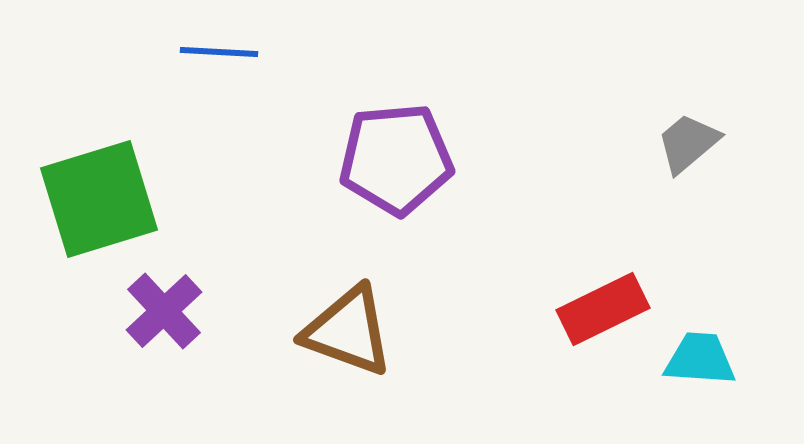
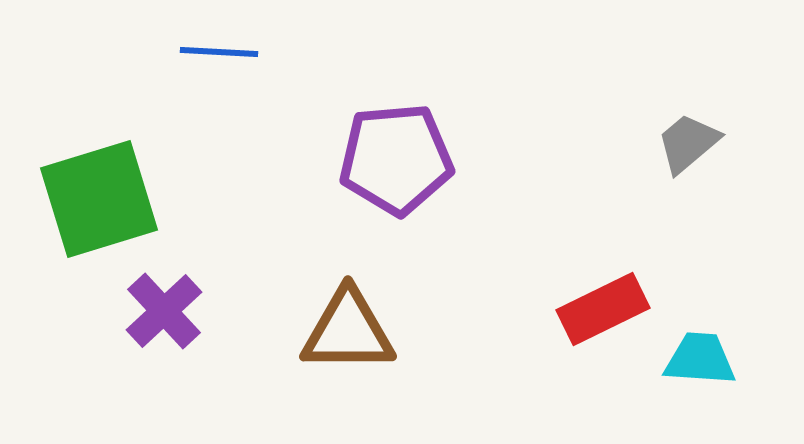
brown triangle: rotated 20 degrees counterclockwise
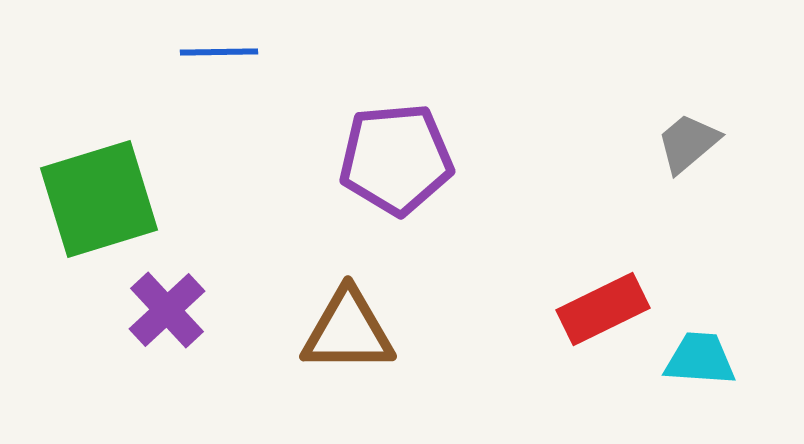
blue line: rotated 4 degrees counterclockwise
purple cross: moved 3 px right, 1 px up
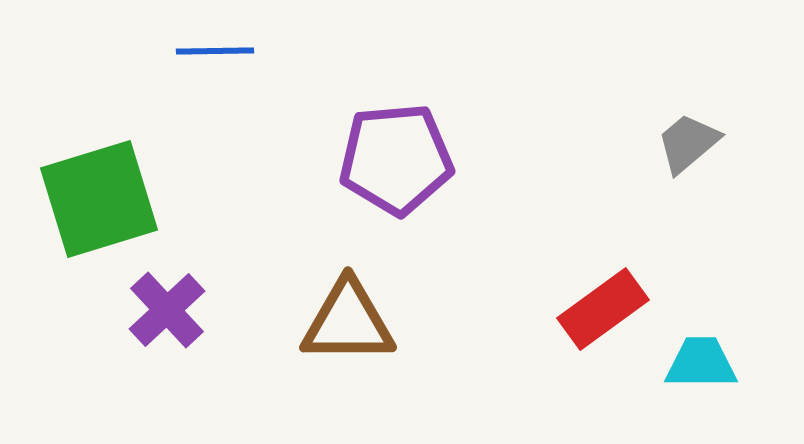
blue line: moved 4 px left, 1 px up
red rectangle: rotated 10 degrees counterclockwise
brown triangle: moved 9 px up
cyan trapezoid: moved 1 px right, 4 px down; rotated 4 degrees counterclockwise
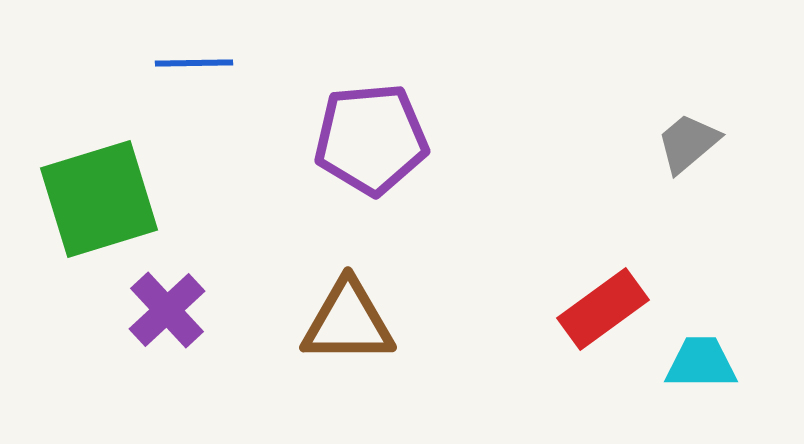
blue line: moved 21 px left, 12 px down
purple pentagon: moved 25 px left, 20 px up
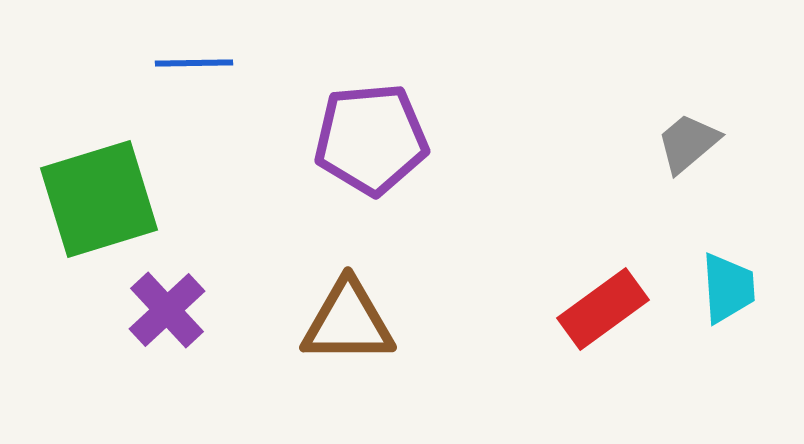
cyan trapezoid: moved 27 px right, 75 px up; rotated 86 degrees clockwise
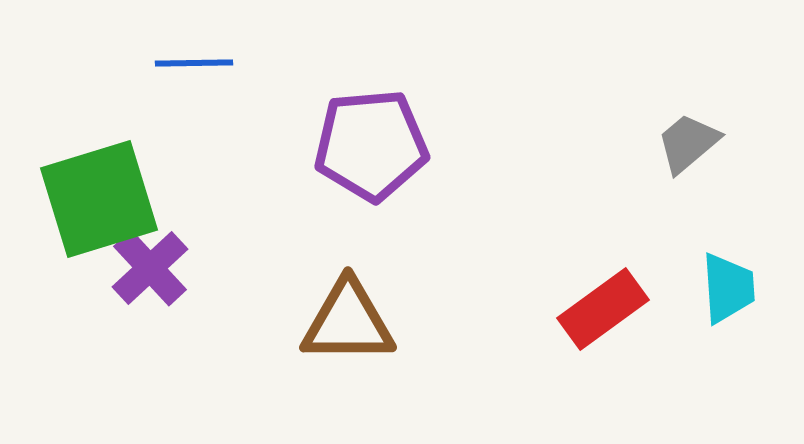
purple pentagon: moved 6 px down
purple cross: moved 17 px left, 42 px up
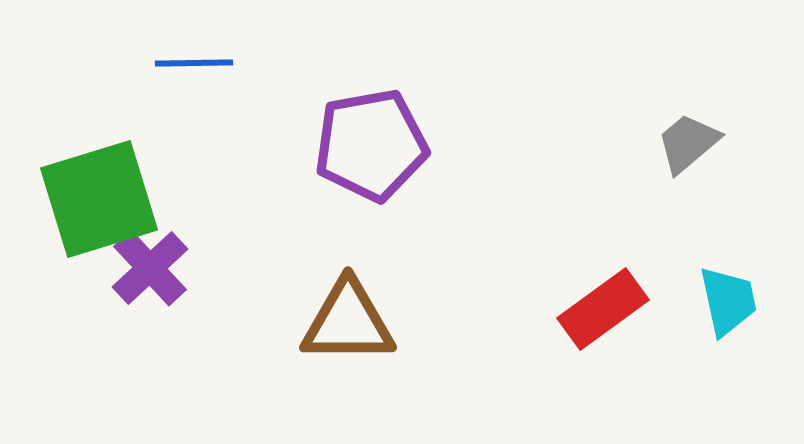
purple pentagon: rotated 5 degrees counterclockwise
cyan trapezoid: moved 13 px down; rotated 8 degrees counterclockwise
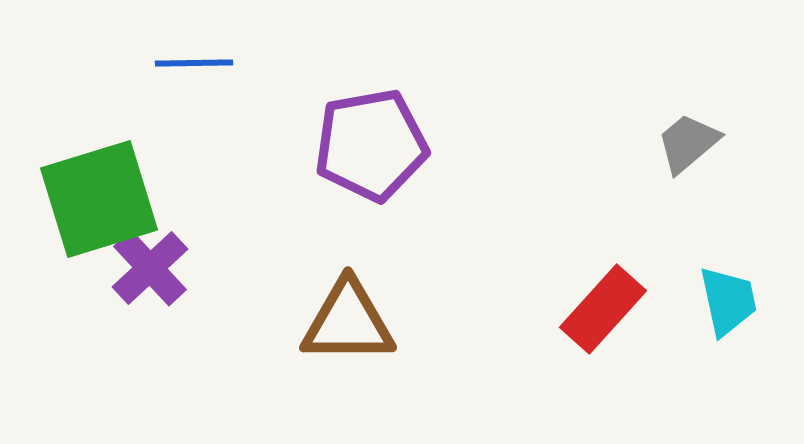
red rectangle: rotated 12 degrees counterclockwise
